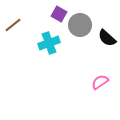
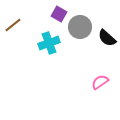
gray circle: moved 2 px down
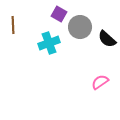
brown line: rotated 54 degrees counterclockwise
black semicircle: moved 1 px down
